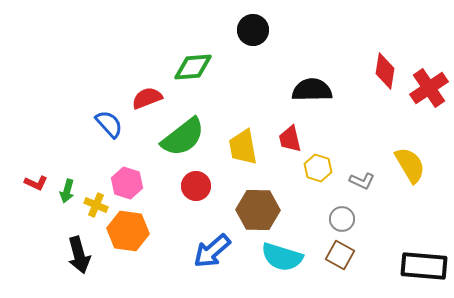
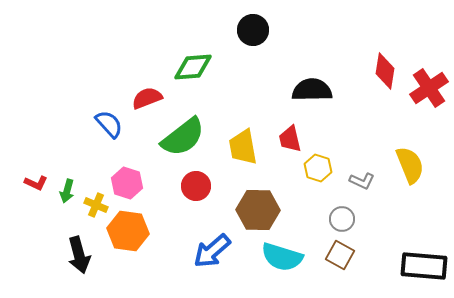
yellow semicircle: rotated 9 degrees clockwise
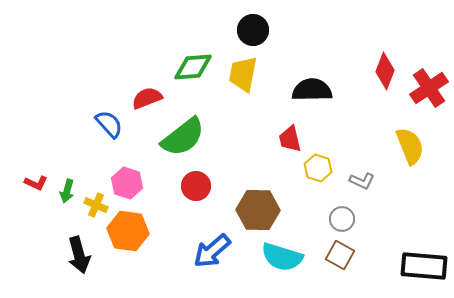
red diamond: rotated 12 degrees clockwise
yellow trapezoid: moved 73 px up; rotated 21 degrees clockwise
yellow semicircle: moved 19 px up
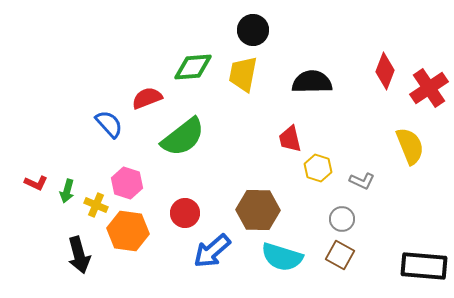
black semicircle: moved 8 px up
red circle: moved 11 px left, 27 px down
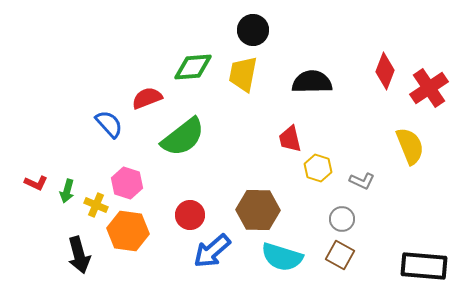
red circle: moved 5 px right, 2 px down
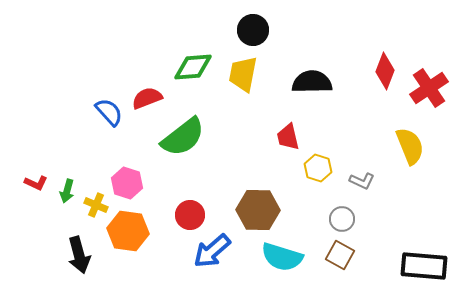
blue semicircle: moved 12 px up
red trapezoid: moved 2 px left, 2 px up
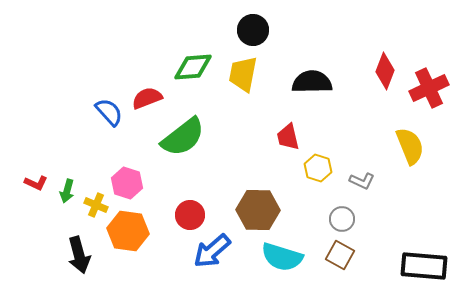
red cross: rotated 9 degrees clockwise
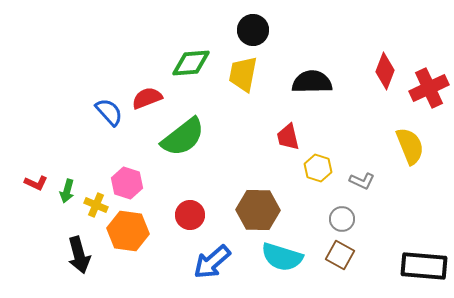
green diamond: moved 2 px left, 4 px up
blue arrow: moved 11 px down
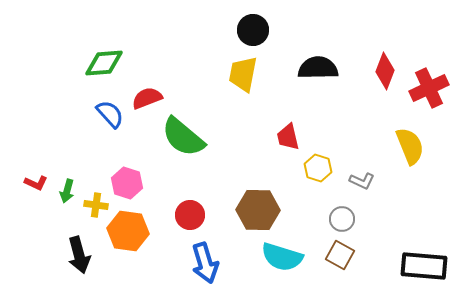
green diamond: moved 87 px left
black semicircle: moved 6 px right, 14 px up
blue semicircle: moved 1 px right, 2 px down
green semicircle: rotated 78 degrees clockwise
yellow cross: rotated 15 degrees counterclockwise
blue arrow: moved 7 px left, 1 px down; rotated 66 degrees counterclockwise
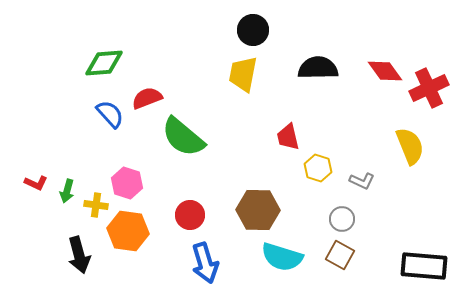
red diamond: rotated 57 degrees counterclockwise
